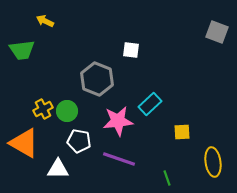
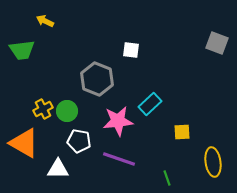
gray square: moved 11 px down
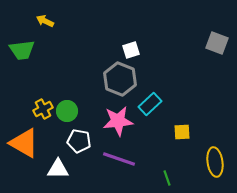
white square: rotated 24 degrees counterclockwise
gray hexagon: moved 23 px right
yellow ellipse: moved 2 px right
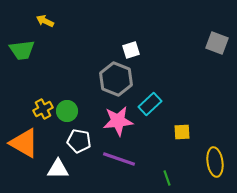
gray hexagon: moved 4 px left
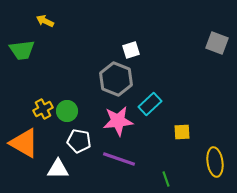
green line: moved 1 px left, 1 px down
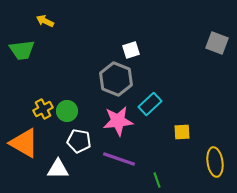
green line: moved 9 px left, 1 px down
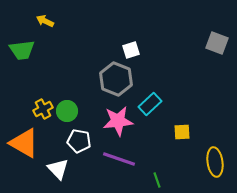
white triangle: rotated 45 degrees clockwise
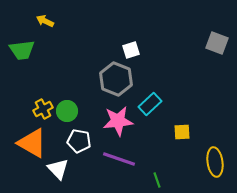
orange triangle: moved 8 px right
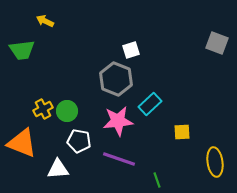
orange triangle: moved 10 px left; rotated 8 degrees counterclockwise
white triangle: rotated 50 degrees counterclockwise
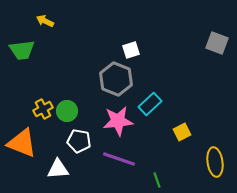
yellow square: rotated 24 degrees counterclockwise
